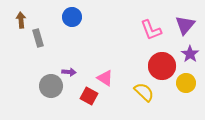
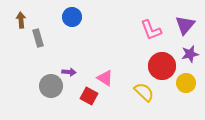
purple star: rotated 24 degrees clockwise
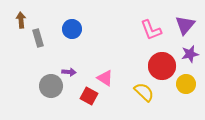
blue circle: moved 12 px down
yellow circle: moved 1 px down
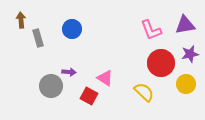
purple triangle: rotated 40 degrees clockwise
red circle: moved 1 px left, 3 px up
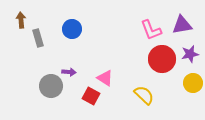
purple triangle: moved 3 px left
red circle: moved 1 px right, 4 px up
yellow circle: moved 7 px right, 1 px up
yellow semicircle: moved 3 px down
red square: moved 2 px right
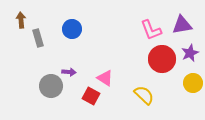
purple star: moved 1 px up; rotated 12 degrees counterclockwise
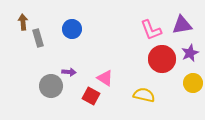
brown arrow: moved 2 px right, 2 px down
yellow semicircle: rotated 30 degrees counterclockwise
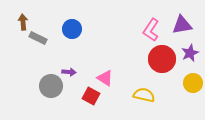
pink L-shape: rotated 55 degrees clockwise
gray rectangle: rotated 48 degrees counterclockwise
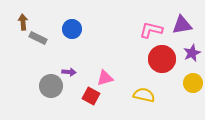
pink L-shape: rotated 70 degrees clockwise
purple star: moved 2 px right
pink triangle: rotated 48 degrees counterclockwise
